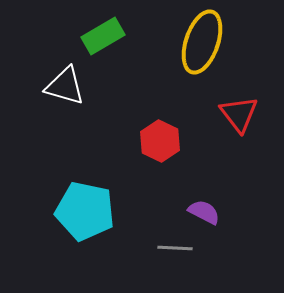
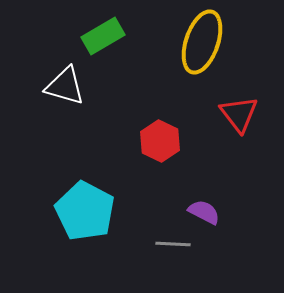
cyan pentagon: rotated 16 degrees clockwise
gray line: moved 2 px left, 4 px up
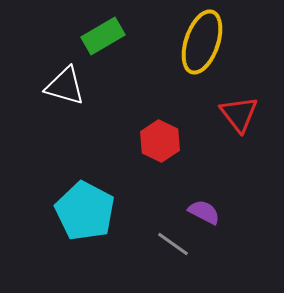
gray line: rotated 32 degrees clockwise
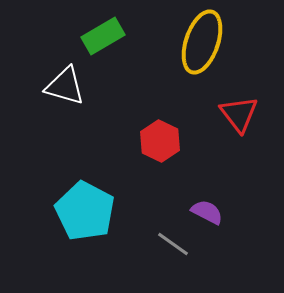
purple semicircle: moved 3 px right
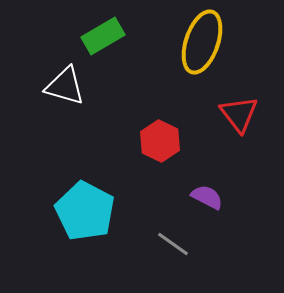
purple semicircle: moved 15 px up
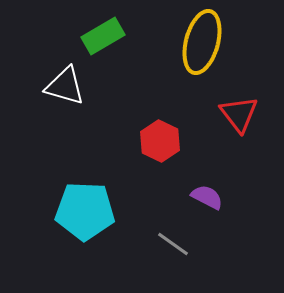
yellow ellipse: rotated 4 degrees counterclockwise
cyan pentagon: rotated 26 degrees counterclockwise
